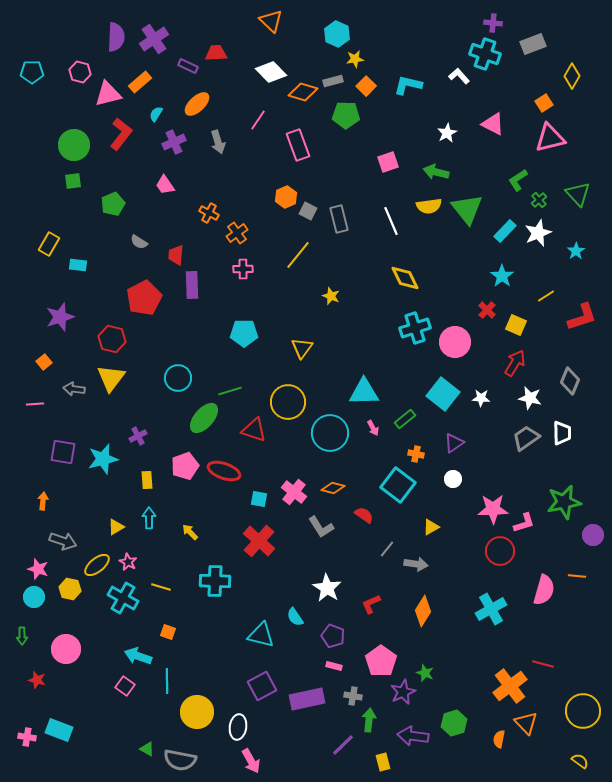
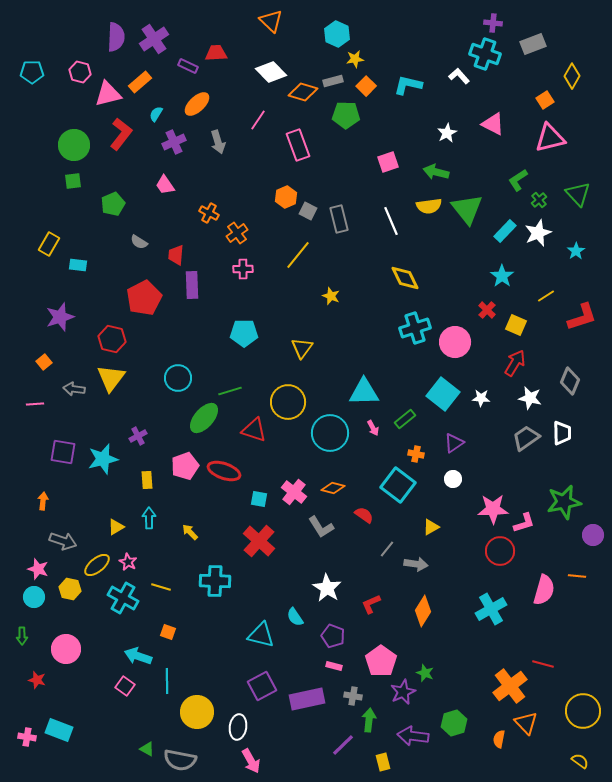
orange square at (544, 103): moved 1 px right, 3 px up
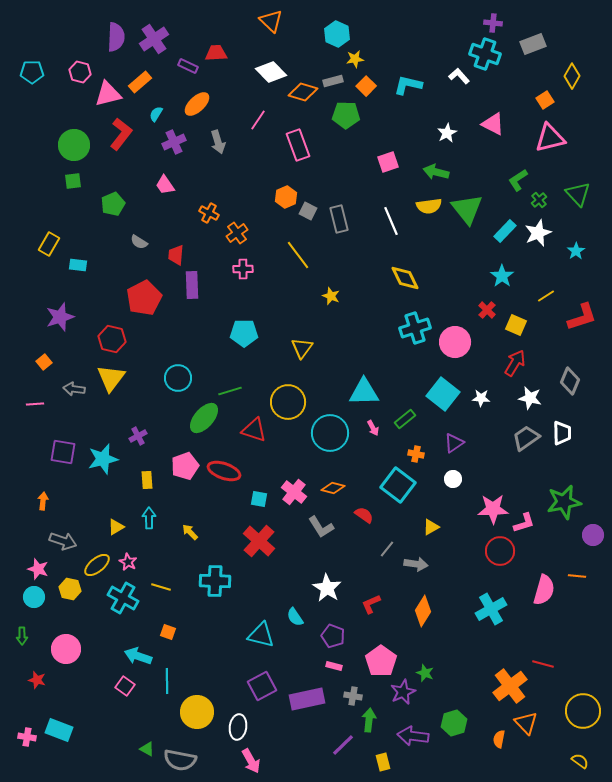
yellow line at (298, 255): rotated 76 degrees counterclockwise
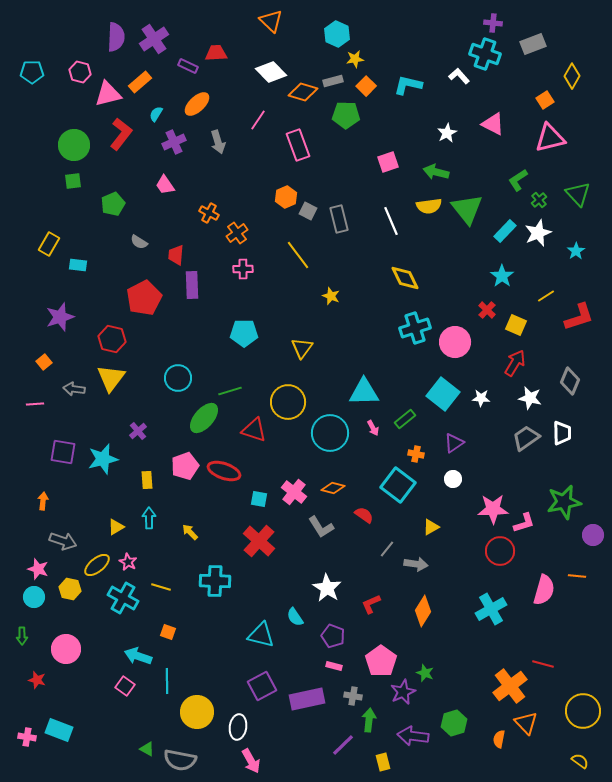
red L-shape at (582, 317): moved 3 px left
purple cross at (138, 436): moved 5 px up; rotated 12 degrees counterclockwise
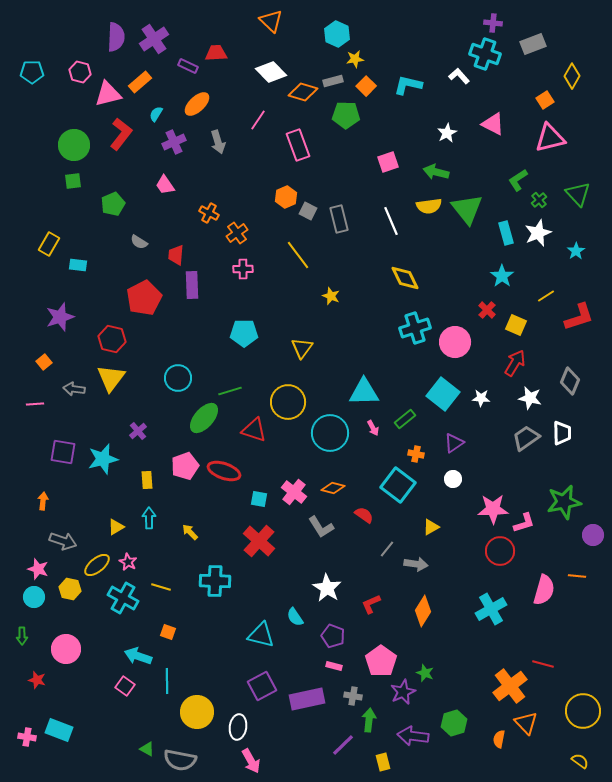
cyan rectangle at (505, 231): moved 1 px right, 2 px down; rotated 60 degrees counterclockwise
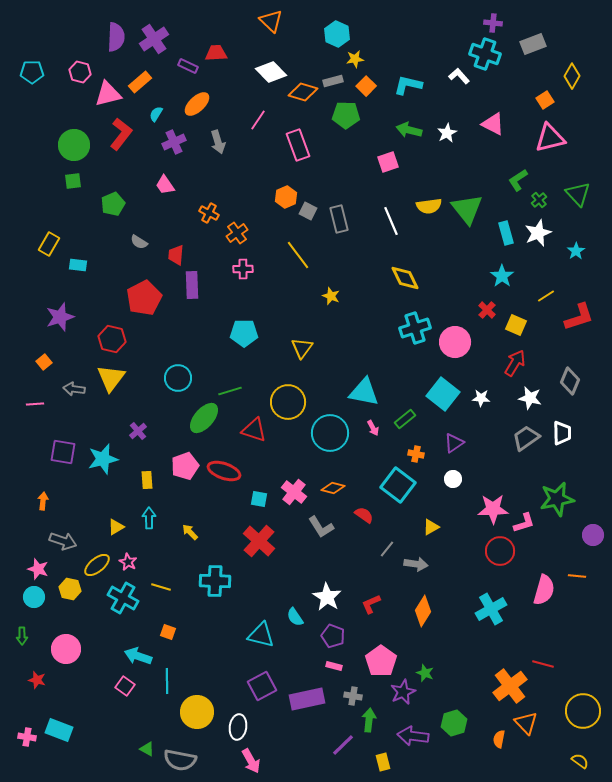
green arrow at (436, 172): moved 27 px left, 42 px up
cyan triangle at (364, 392): rotated 12 degrees clockwise
green star at (564, 502): moved 7 px left, 3 px up
white star at (327, 588): moved 9 px down
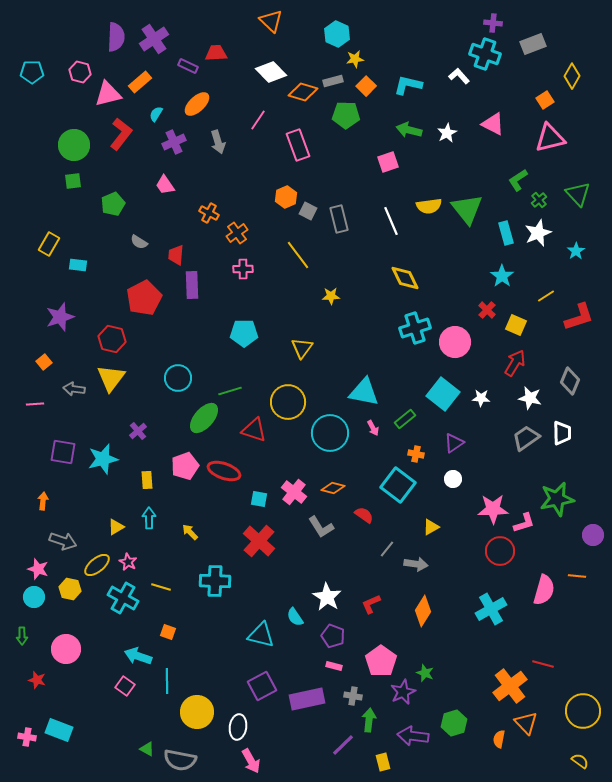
yellow star at (331, 296): rotated 24 degrees counterclockwise
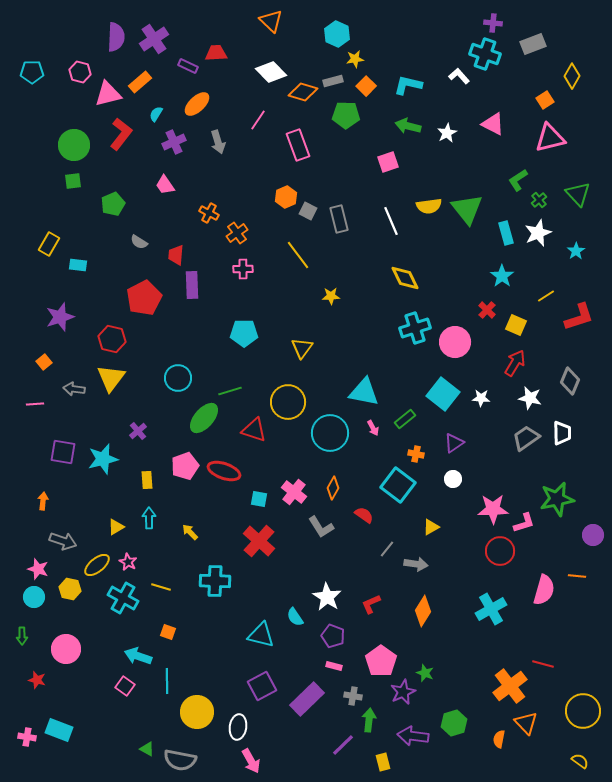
green arrow at (409, 130): moved 1 px left, 4 px up
orange diamond at (333, 488): rotated 75 degrees counterclockwise
purple rectangle at (307, 699): rotated 32 degrees counterclockwise
